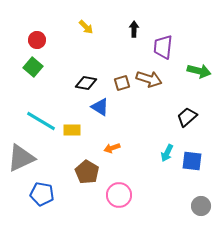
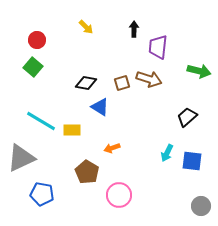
purple trapezoid: moved 5 px left
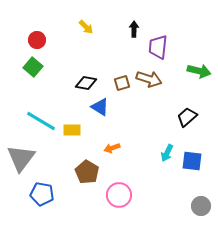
gray triangle: rotated 28 degrees counterclockwise
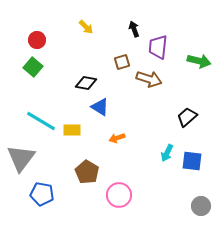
black arrow: rotated 21 degrees counterclockwise
green arrow: moved 10 px up
brown square: moved 21 px up
orange arrow: moved 5 px right, 10 px up
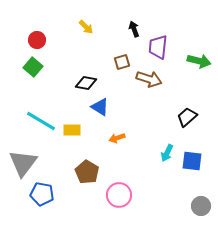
gray triangle: moved 2 px right, 5 px down
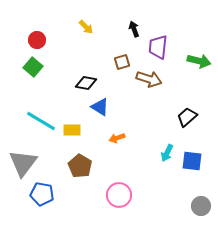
brown pentagon: moved 7 px left, 6 px up
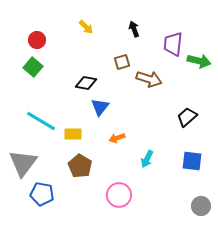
purple trapezoid: moved 15 px right, 3 px up
blue triangle: rotated 36 degrees clockwise
yellow rectangle: moved 1 px right, 4 px down
cyan arrow: moved 20 px left, 6 px down
